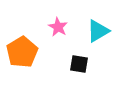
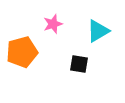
pink star: moved 5 px left, 3 px up; rotated 24 degrees clockwise
orange pentagon: rotated 16 degrees clockwise
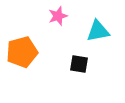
pink star: moved 5 px right, 8 px up
cyan triangle: rotated 20 degrees clockwise
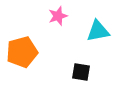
black square: moved 2 px right, 8 px down
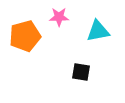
pink star: moved 1 px right, 1 px down; rotated 18 degrees clockwise
orange pentagon: moved 3 px right, 16 px up
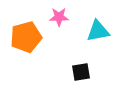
orange pentagon: moved 1 px right, 1 px down
black square: rotated 18 degrees counterclockwise
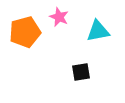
pink star: rotated 24 degrees clockwise
orange pentagon: moved 1 px left, 5 px up
